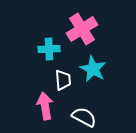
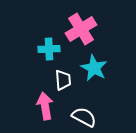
pink cross: moved 1 px left
cyan star: moved 1 px right, 1 px up
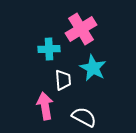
cyan star: moved 1 px left
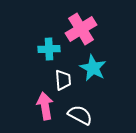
white semicircle: moved 4 px left, 2 px up
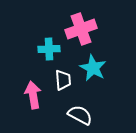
pink cross: rotated 12 degrees clockwise
pink arrow: moved 12 px left, 11 px up
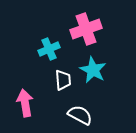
pink cross: moved 5 px right
cyan cross: rotated 20 degrees counterclockwise
cyan star: moved 2 px down
pink arrow: moved 8 px left, 8 px down
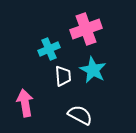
white trapezoid: moved 4 px up
